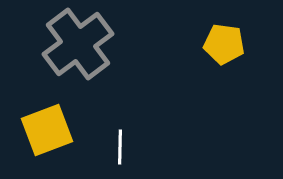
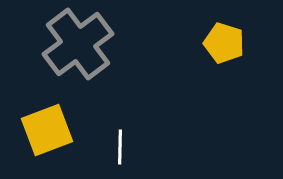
yellow pentagon: moved 1 px up; rotated 9 degrees clockwise
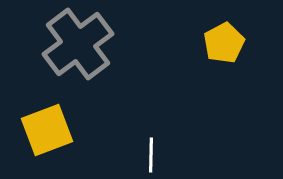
yellow pentagon: rotated 27 degrees clockwise
white line: moved 31 px right, 8 px down
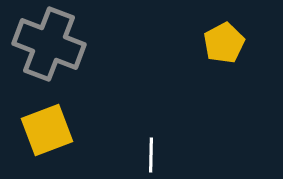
gray cross: moved 29 px left; rotated 32 degrees counterclockwise
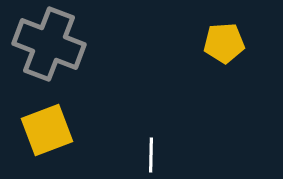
yellow pentagon: rotated 24 degrees clockwise
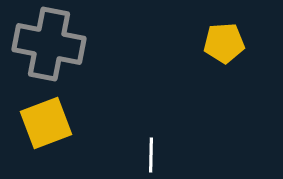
gray cross: rotated 10 degrees counterclockwise
yellow square: moved 1 px left, 7 px up
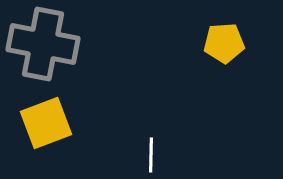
gray cross: moved 6 px left
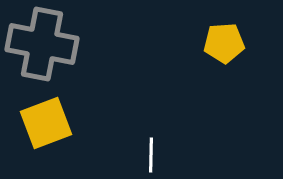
gray cross: moved 1 px left
